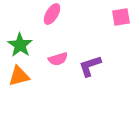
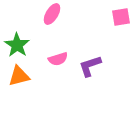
green star: moved 3 px left
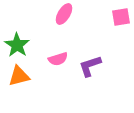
pink ellipse: moved 12 px right
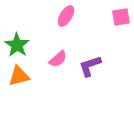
pink ellipse: moved 2 px right, 2 px down
pink semicircle: rotated 24 degrees counterclockwise
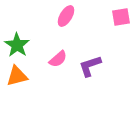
orange triangle: moved 2 px left
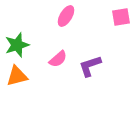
green star: rotated 20 degrees clockwise
